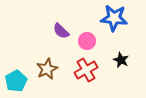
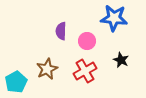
purple semicircle: rotated 48 degrees clockwise
red cross: moved 1 px left, 1 px down
cyan pentagon: moved 1 px down
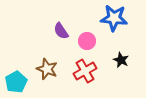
purple semicircle: rotated 36 degrees counterclockwise
brown star: rotated 25 degrees counterclockwise
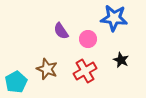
pink circle: moved 1 px right, 2 px up
